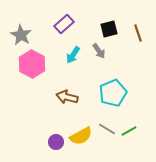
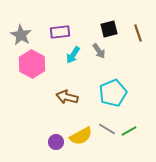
purple rectangle: moved 4 px left, 8 px down; rotated 36 degrees clockwise
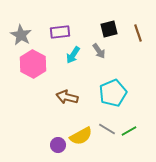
pink hexagon: moved 1 px right
purple circle: moved 2 px right, 3 px down
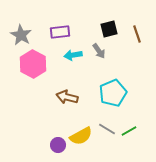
brown line: moved 1 px left, 1 px down
cyan arrow: rotated 48 degrees clockwise
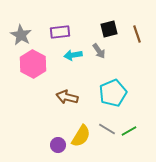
yellow semicircle: rotated 30 degrees counterclockwise
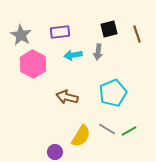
gray arrow: moved 1 px left, 1 px down; rotated 42 degrees clockwise
purple circle: moved 3 px left, 7 px down
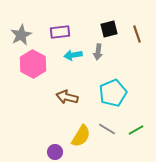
gray star: rotated 15 degrees clockwise
green line: moved 7 px right, 1 px up
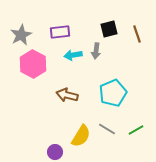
gray arrow: moved 2 px left, 1 px up
brown arrow: moved 2 px up
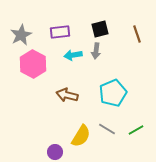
black square: moved 9 px left
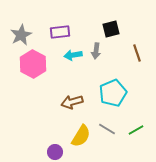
black square: moved 11 px right
brown line: moved 19 px down
brown arrow: moved 5 px right, 7 px down; rotated 30 degrees counterclockwise
